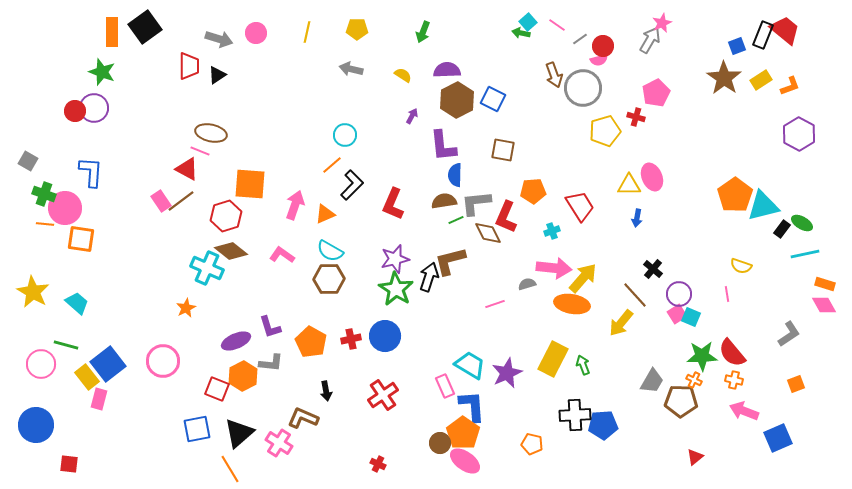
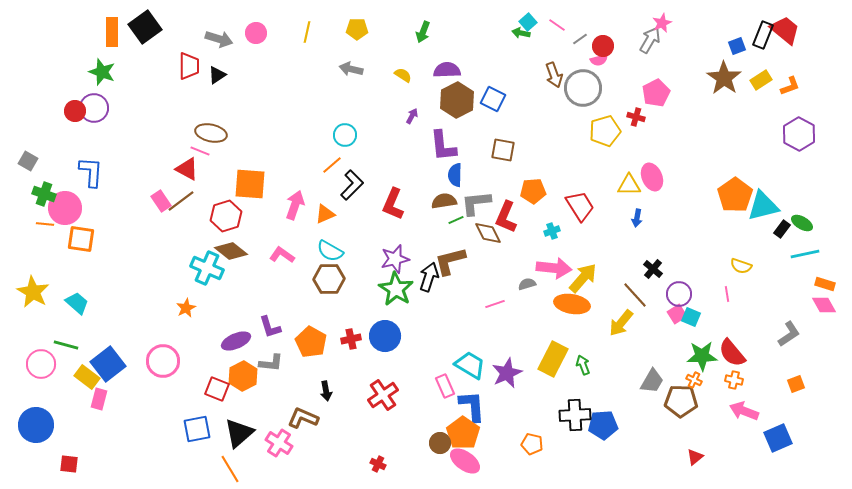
yellow rectangle at (87, 377): rotated 15 degrees counterclockwise
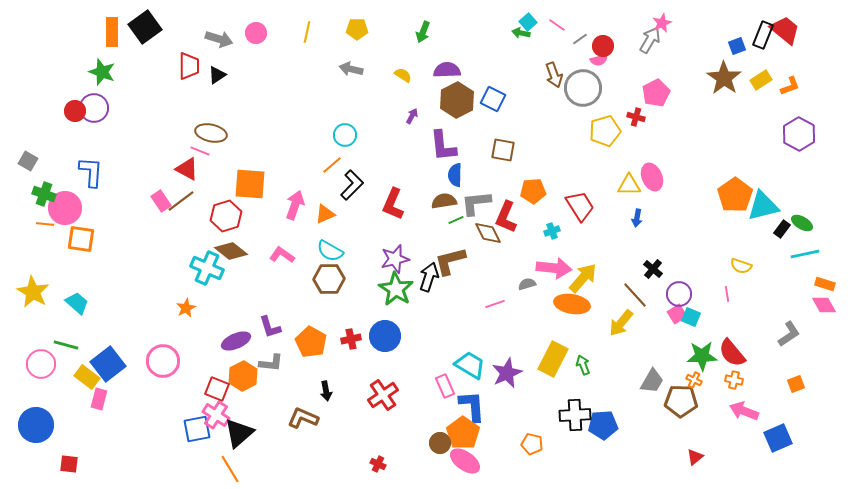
pink cross at (279, 443): moved 63 px left, 28 px up
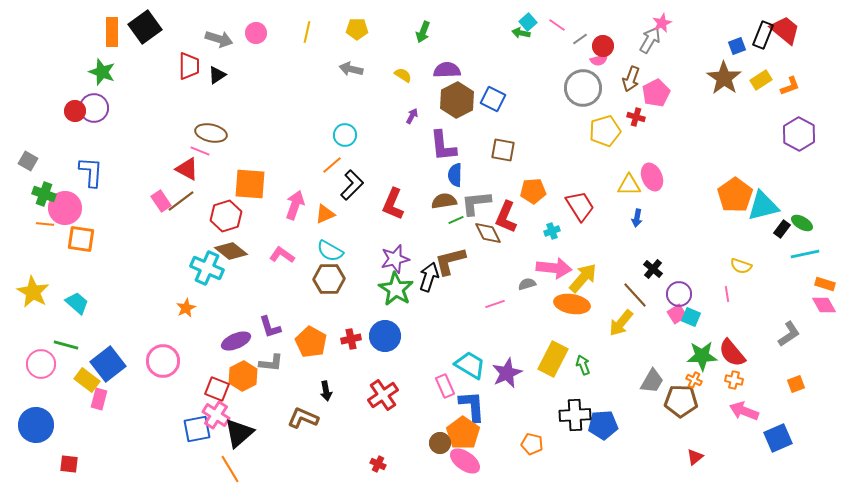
brown arrow at (554, 75): moved 77 px right, 4 px down; rotated 40 degrees clockwise
yellow rectangle at (87, 377): moved 3 px down
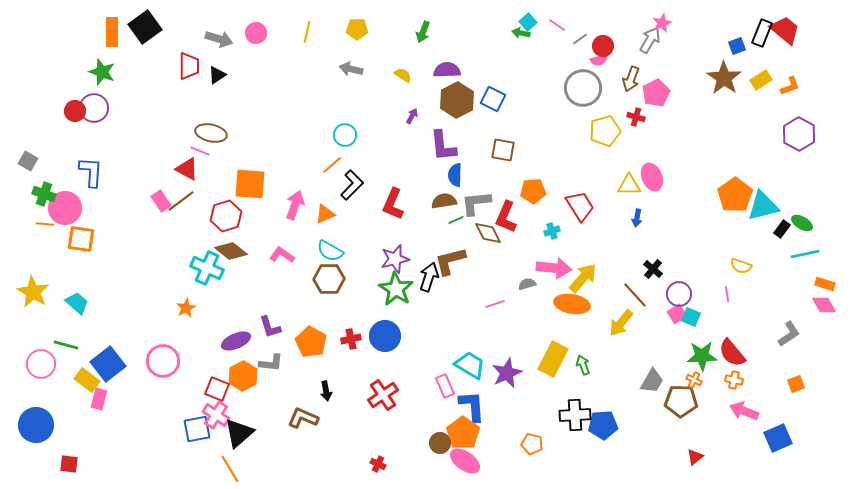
black rectangle at (763, 35): moved 1 px left, 2 px up
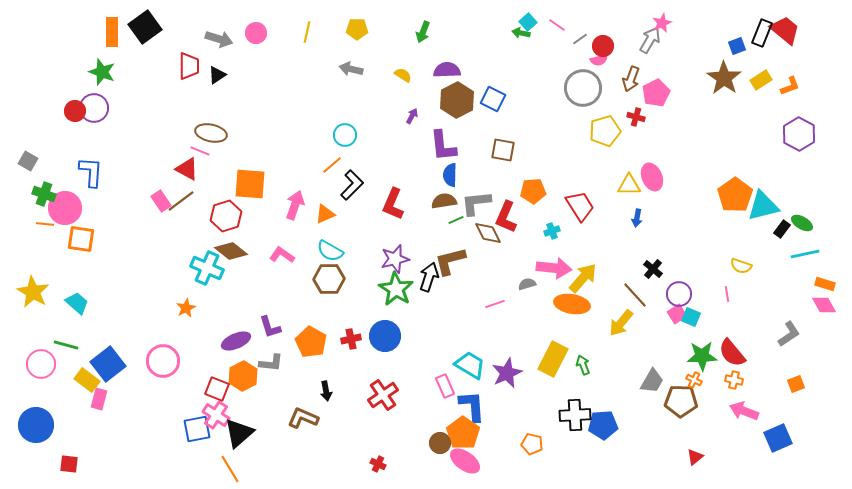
blue semicircle at (455, 175): moved 5 px left
